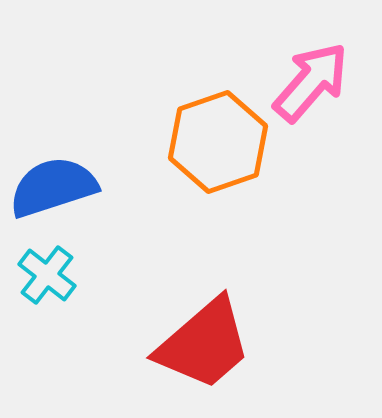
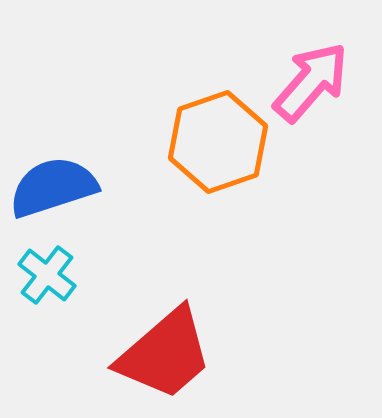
red trapezoid: moved 39 px left, 10 px down
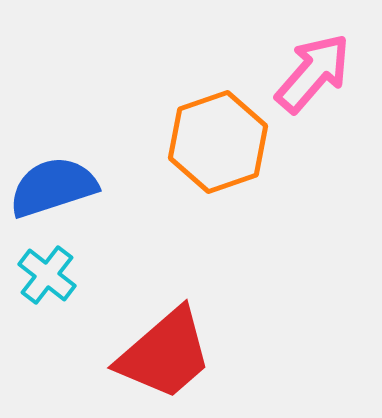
pink arrow: moved 2 px right, 9 px up
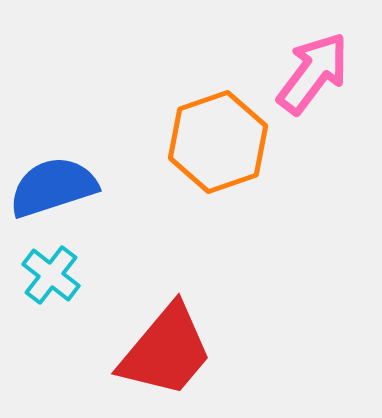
pink arrow: rotated 4 degrees counterclockwise
cyan cross: moved 4 px right
red trapezoid: moved 1 px right, 3 px up; rotated 9 degrees counterclockwise
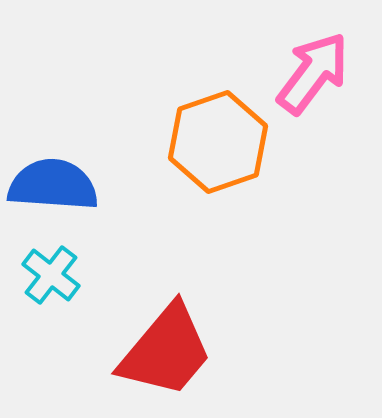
blue semicircle: moved 2 px up; rotated 22 degrees clockwise
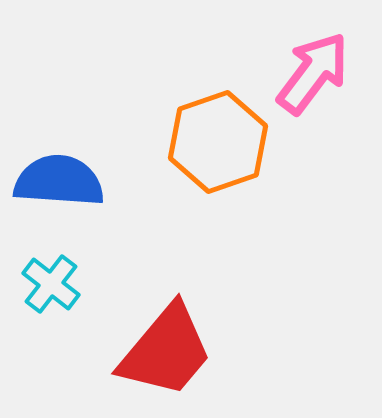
blue semicircle: moved 6 px right, 4 px up
cyan cross: moved 9 px down
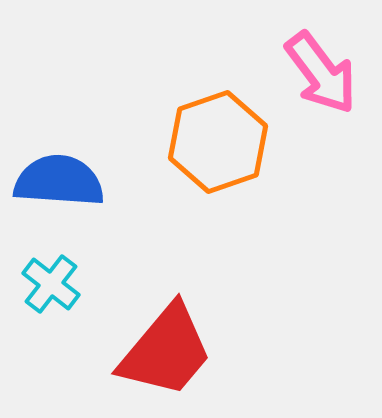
pink arrow: moved 8 px right; rotated 106 degrees clockwise
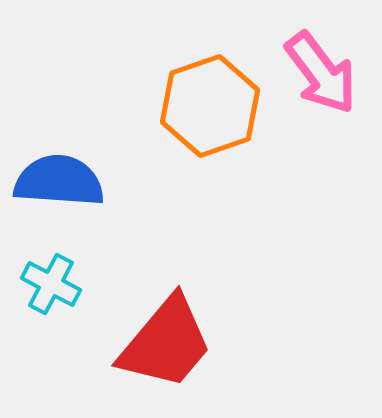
orange hexagon: moved 8 px left, 36 px up
cyan cross: rotated 10 degrees counterclockwise
red trapezoid: moved 8 px up
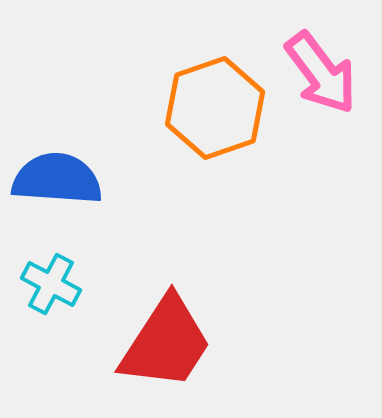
orange hexagon: moved 5 px right, 2 px down
blue semicircle: moved 2 px left, 2 px up
red trapezoid: rotated 7 degrees counterclockwise
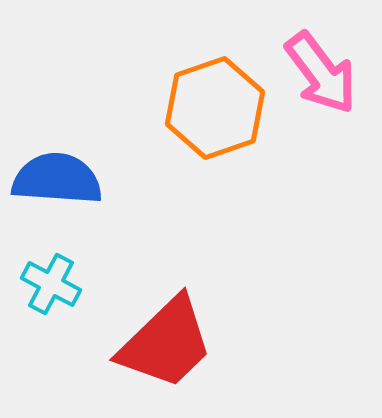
red trapezoid: rotated 13 degrees clockwise
